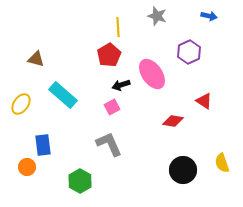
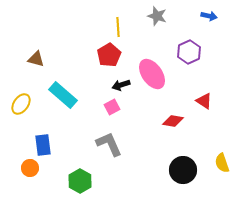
orange circle: moved 3 px right, 1 px down
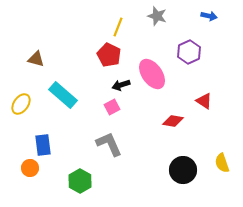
yellow line: rotated 24 degrees clockwise
red pentagon: rotated 15 degrees counterclockwise
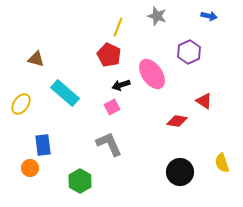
cyan rectangle: moved 2 px right, 2 px up
red diamond: moved 4 px right
black circle: moved 3 px left, 2 px down
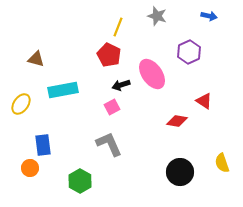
cyan rectangle: moved 2 px left, 3 px up; rotated 52 degrees counterclockwise
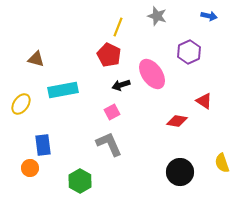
pink square: moved 5 px down
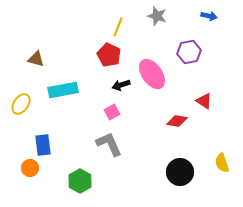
purple hexagon: rotated 15 degrees clockwise
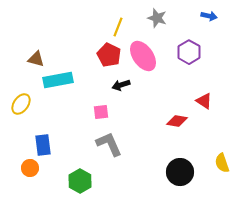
gray star: moved 2 px down
purple hexagon: rotated 20 degrees counterclockwise
pink ellipse: moved 9 px left, 18 px up
cyan rectangle: moved 5 px left, 10 px up
pink square: moved 11 px left; rotated 21 degrees clockwise
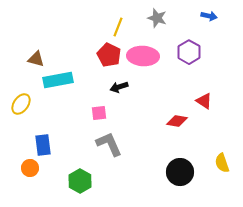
pink ellipse: rotated 52 degrees counterclockwise
black arrow: moved 2 px left, 2 px down
pink square: moved 2 px left, 1 px down
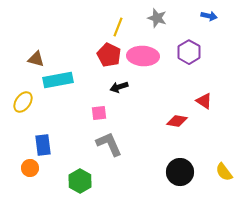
yellow ellipse: moved 2 px right, 2 px up
yellow semicircle: moved 2 px right, 9 px down; rotated 18 degrees counterclockwise
